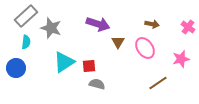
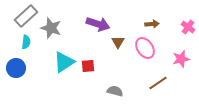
brown arrow: rotated 16 degrees counterclockwise
red square: moved 1 px left
gray semicircle: moved 18 px right, 7 px down
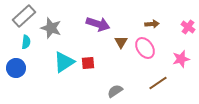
gray rectangle: moved 2 px left
brown triangle: moved 3 px right
red square: moved 3 px up
gray semicircle: rotated 49 degrees counterclockwise
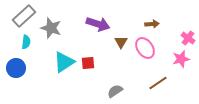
pink cross: moved 11 px down
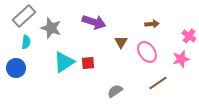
purple arrow: moved 4 px left, 2 px up
pink cross: moved 1 px right, 2 px up
pink ellipse: moved 2 px right, 4 px down
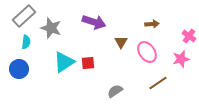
blue circle: moved 3 px right, 1 px down
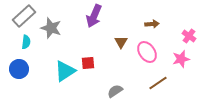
purple arrow: moved 6 px up; rotated 95 degrees clockwise
cyan triangle: moved 1 px right, 9 px down
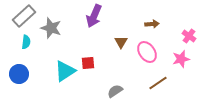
blue circle: moved 5 px down
